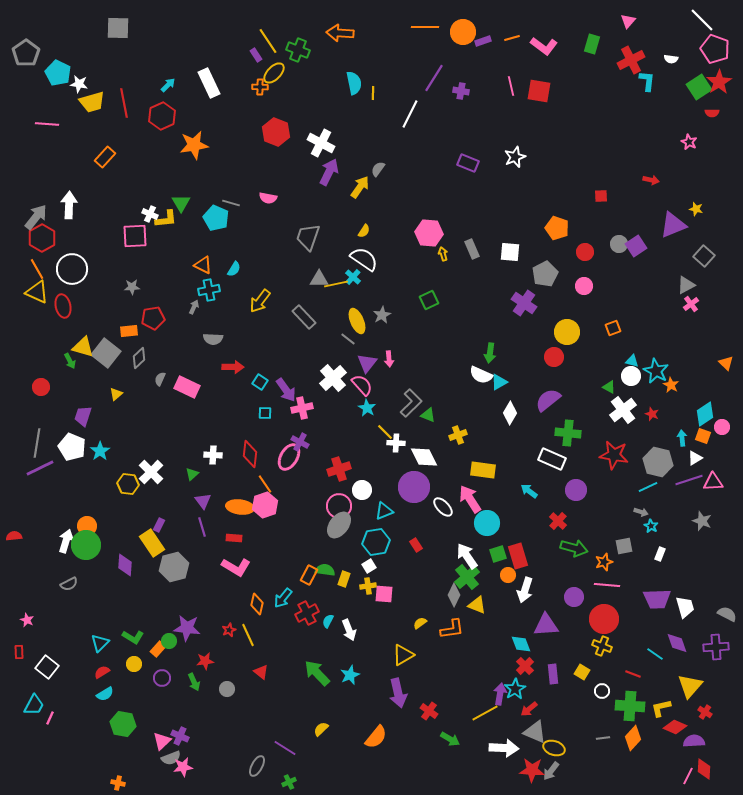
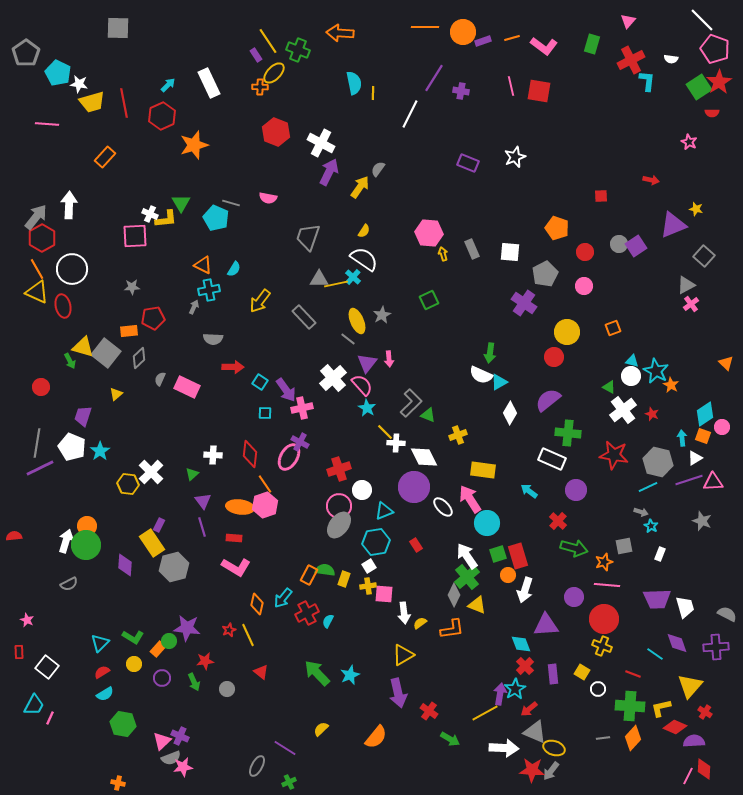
orange star at (194, 145): rotated 8 degrees counterclockwise
white arrow at (349, 630): moved 55 px right, 17 px up; rotated 15 degrees clockwise
white circle at (602, 691): moved 4 px left, 2 px up
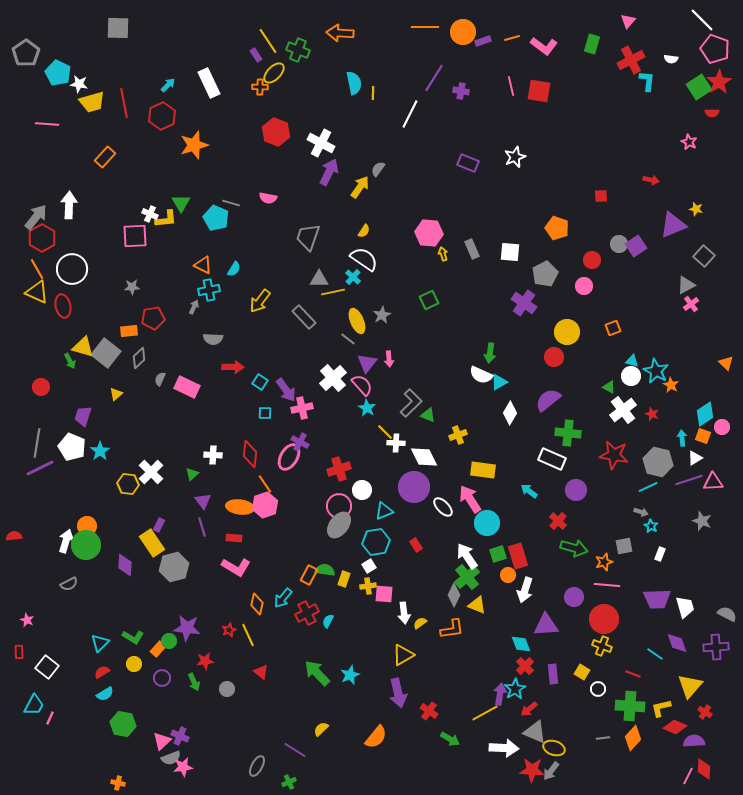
red circle at (585, 252): moved 7 px right, 8 px down
yellow line at (336, 284): moved 3 px left, 8 px down
purple line at (285, 748): moved 10 px right, 2 px down
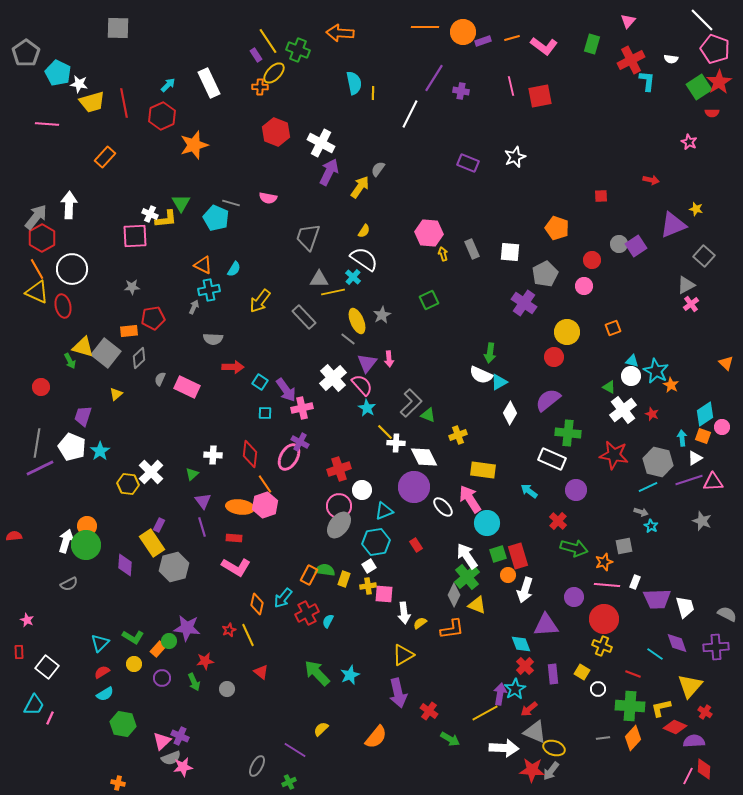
red square at (539, 91): moved 1 px right, 5 px down; rotated 20 degrees counterclockwise
white rectangle at (660, 554): moved 25 px left, 28 px down
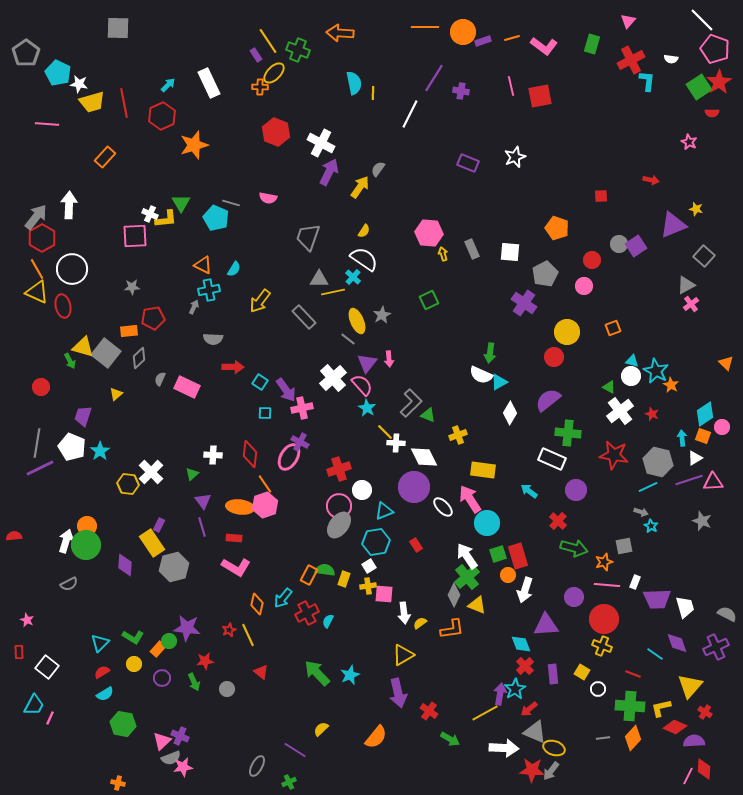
white cross at (623, 410): moved 3 px left, 1 px down
purple cross at (716, 647): rotated 20 degrees counterclockwise
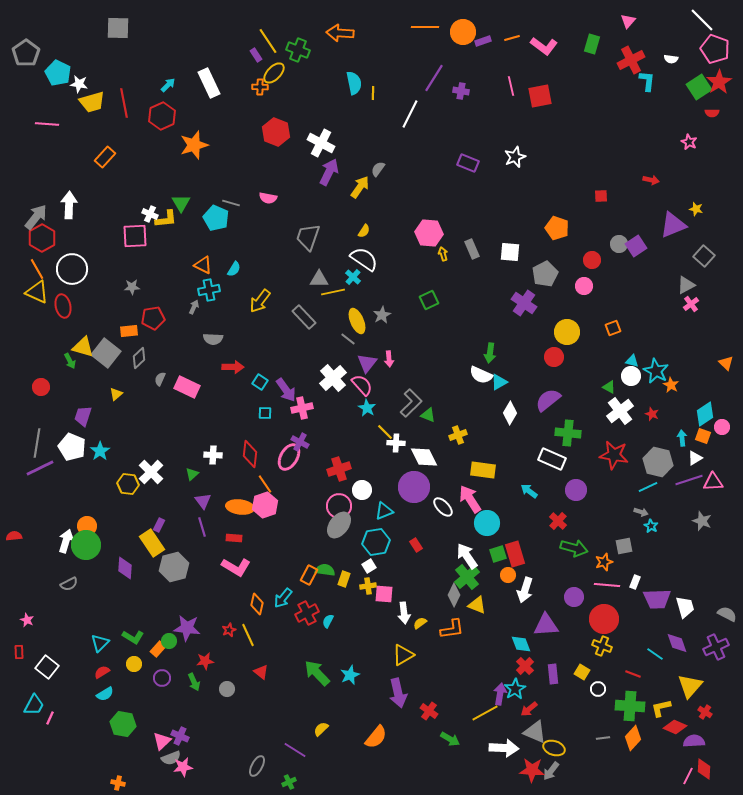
red rectangle at (518, 556): moved 3 px left, 2 px up
purple diamond at (125, 565): moved 3 px down
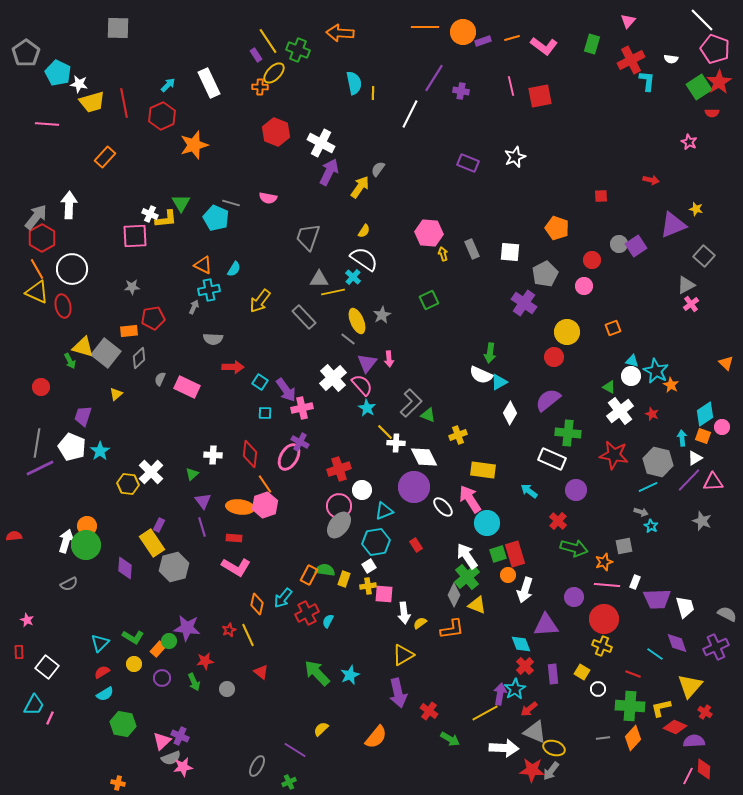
purple line at (689, 480): rotated 28 degrees counterclockwise
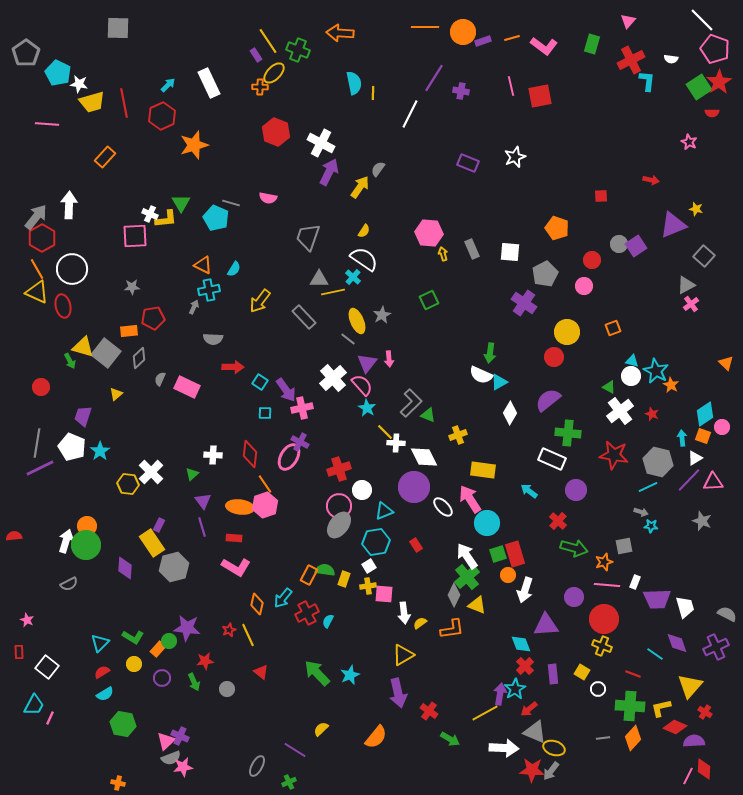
cyan star at (651, 526): rotated 24 degrees counterclockwise
pink triangle at (162, 741): moved 4 px right
